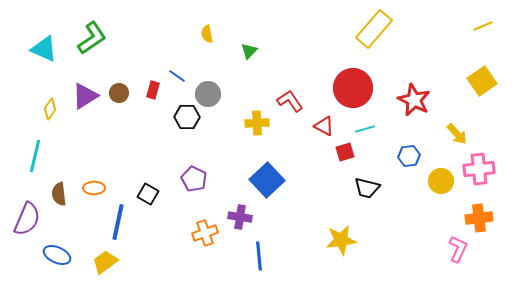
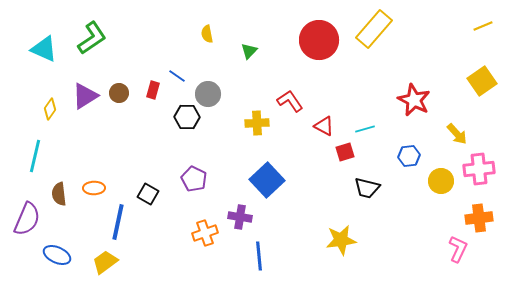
red circle at (353, 88): moved 34 px left, 48 px up
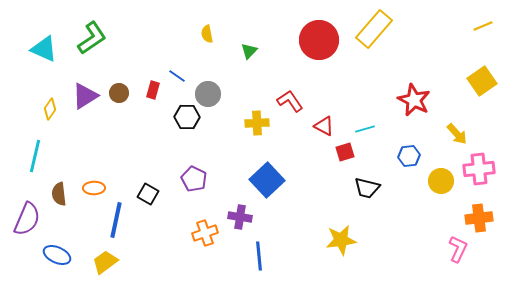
blue line at (118, 222): moved 2 px left, 2 px up
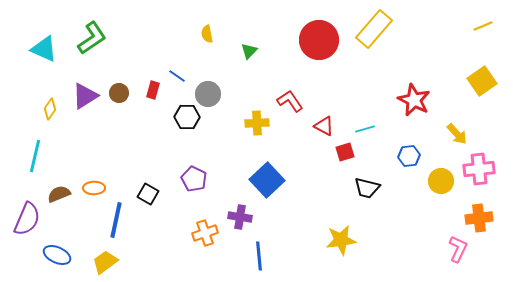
brown semicircle at (59, 194): rotated 75 degrees clockwise
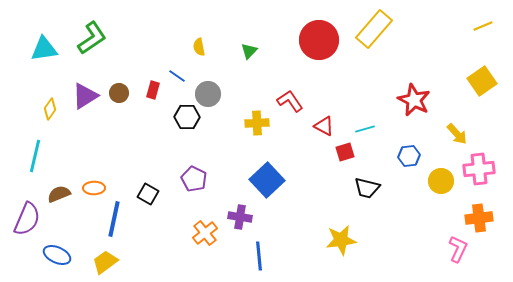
yellow semicircle at (207, 34): moved 8 px left, 13 px down
cyan triangle at (44, 49): rotated 32 degrees counterclockwise
blue line at (116, 220): moved 2 px left, 1 px up
orange cross at (205, 233): rotated 20 degrees counterclockwise
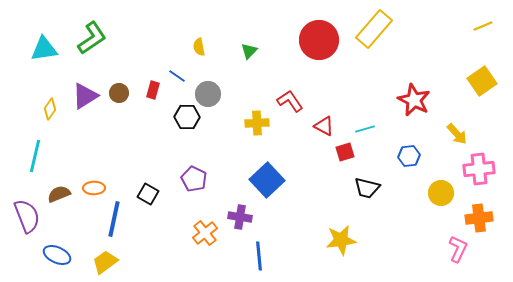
yellow circle at (441, 181): moved 12 px down
purple semicircle at (27, 219): moved 3 px up; rotated 44 degrees counterclockwise
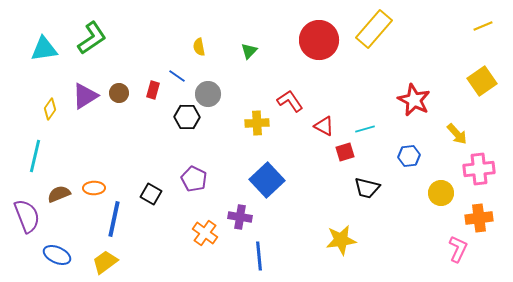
black square at (148, 194): moved 3 px right
orange cross at (205, 233): rotated 15 degrees counterclockwise
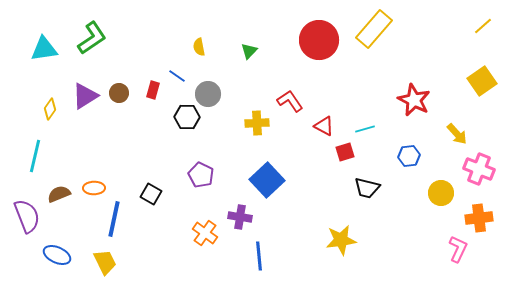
yellow line at (483, 26): rotated 18 degrees counterclockwise
pink cross at (479, 169): rotated 28 degrees clockwise
purple pentagon at (194, 179): moved 7 px right, 4 px up
yellow trapezoid at (105, 262): rotated 100 degrees clockwise
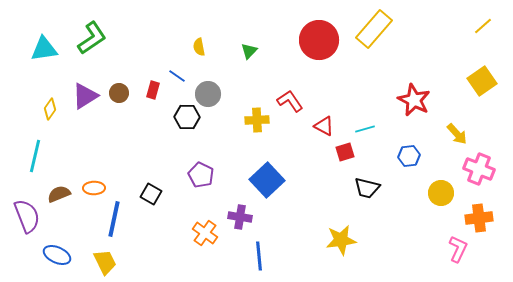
yellow cross at (257, 123): moved 3 px up
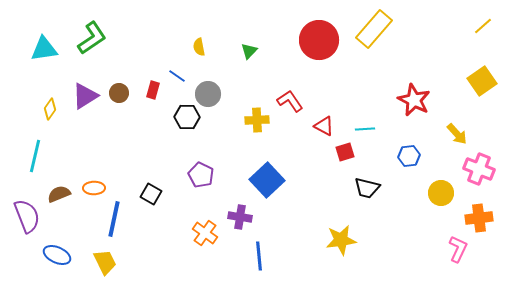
cyan line at (365, 129): rotated 12 degrees clockwise
